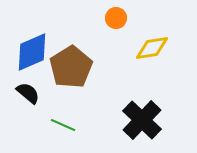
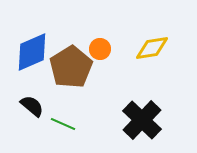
orange circle: moved 16 px left, 31 px down
black semicircle: moved 4 px right, 13 px down
green line: moved 1 px up
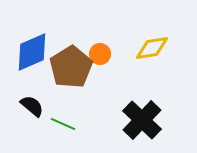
orange circle: moved 5 px down
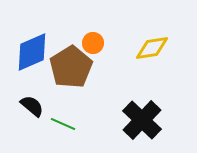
orange circle: moved 7 px left, 11 px up
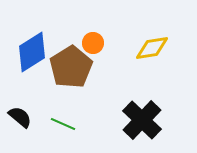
blue diamond: rotated 9 degrees counterclockwise
black semicircle: moved 12 px left, 11 px down
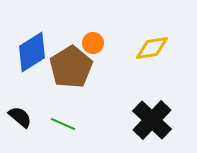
black cross: moved 10 px right
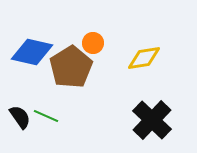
yellow diamond: moved 8 px left, 10 px down
blue diamond: rotated 45 degrees clockwise
black semicircle: rotated 15 degrees clockwise
green line: moved 17 px left, 8 px up
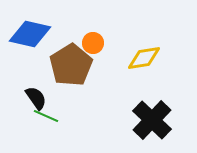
blue diamond: moved 2 px left, 18 px up
brown pentagon: moved 2 px up
black semicircle: moved 16 px right, 19 px up
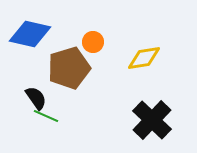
orange circle: moved 1 px up
brown pentagon: moved 2 px left, 3 px down; rotated 15 degrees clockwise
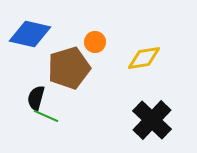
orange circle: moved 2 px right
black semicircle: rotated 130 degrees counterclockwise
